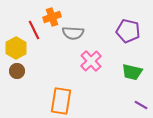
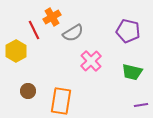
orange cross: rotated 12 degrees counterclockwise
gray semicircle: rotated 35 degrees counterclockwise
yellow hexagon: moved 3 px down
brown circle: moved 11 px right, 20 px down
purple line: rotated 40 degrees counterclockwise
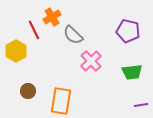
gray semicircle: moved 2 px down; rotated 75 degrees clockwise
green trapezoid: rotated 20 degrees counterclockwise
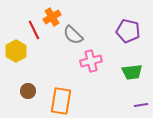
pink cross: rotated 30 degrees clockwise
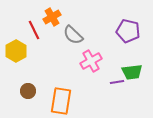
pink cross: rotated 15 degrees counterclockwise
purple line: moved 24 px left, 23 px up
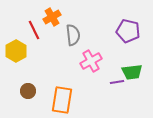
gray semicircle: rotated 140 degrees counterclockwise
orange rectangle: moved 1 px right, 1 px up
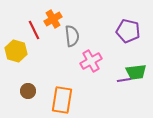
orange cross: moved 1 px right, 2 px down
gray semicircle: moved 1 px left, 1 px down
yellow hexagon: rotated 15 degrees counterclockwise
green trapezoid: moved 4 px right
purple line: moved 7 px right, 2 px up
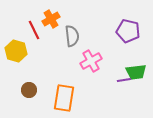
orange cross: moved 2 px left
brown circle: moved 1 px right, 1 px up
orange rectangle: moved 2 px right, 2 px up
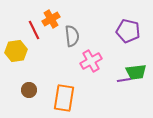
yellow hexagon: rotated 25 degrees counterclockwise
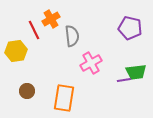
purple pentagon: moved 2 px right, 3 px up
pink cross: moved 2 px down
brown circle: moved 2 px left, 1 px down
